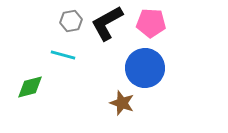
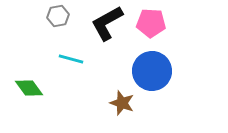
gray hexagon: moved 13 px left, 5 px up
cyan line: moved 8 px right, 4 px down
blue circle: moved 7 px right, 3 px down
green diamond: moved 1 px left, 1 px down; rotated 68 degrees clockwise
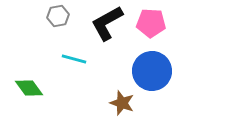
cyan line: moved 3 px right
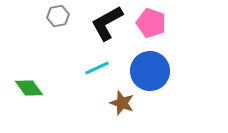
pink pentagon: rotated 16 degrees clockwise
cyan line: moved 23 px right, 9 px down; rotated 40 degrees counterclockwise
blue circle: moved 2 px left
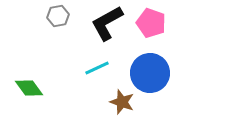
blue circle: moved 2 px down
brown star: moved 1 px up
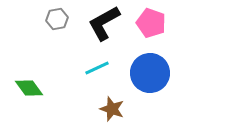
gray hexagon: moved 1 px left, 3 px down
black L-shape: moved 3 px left
brown star: moved 10 px left, 7 px down
